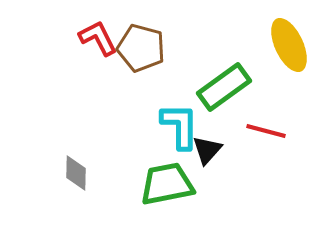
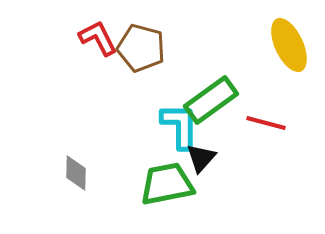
green rectangle: moved 13 px left, 13 px down
red line: moved 8 px up
black triangle: moved 6 px left, 8 px down
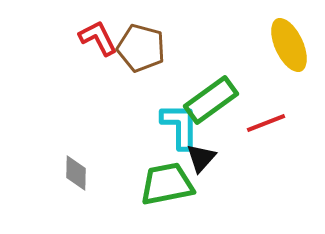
red line: rotated 36 degrees counterclockwise
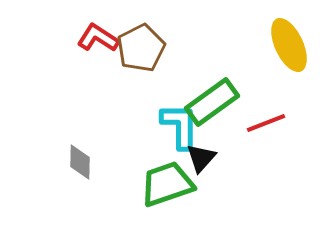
red L-shape: rotated 30 degrees counterclockwise
brown pentagon: rotated 30 degrees clockwise
green rectangle: moved 1 px right, 2 px down
gray diamond: moved 4 px right, 11 px up
green trapezoid: rotated 8 degrees counterclockwise
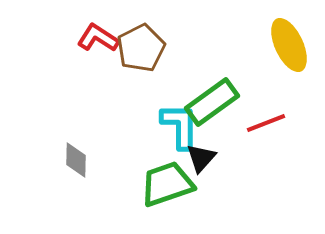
gray diamond: moved 4 px left, 2 px up
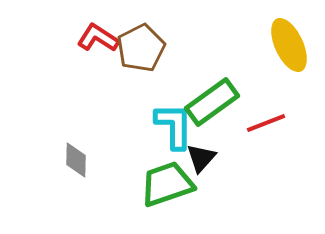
cyan L-shape: moved 6 px left
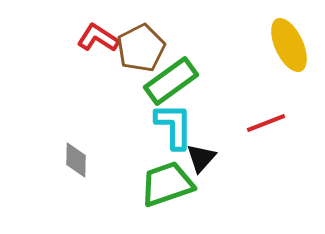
green rectangle: moved 41 px left, 21 px up
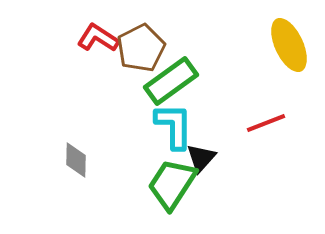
green trapezoid: moved 5 px right; rotated 38 degrees counterclockwise
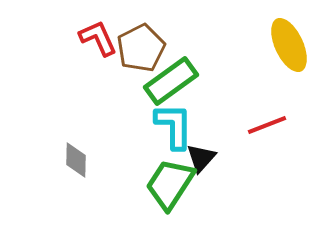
red L-shape: rotated 33 degrees clockwise
red line: moved 1 px right, 2 px down
green trapezoid: moved 2 px left
